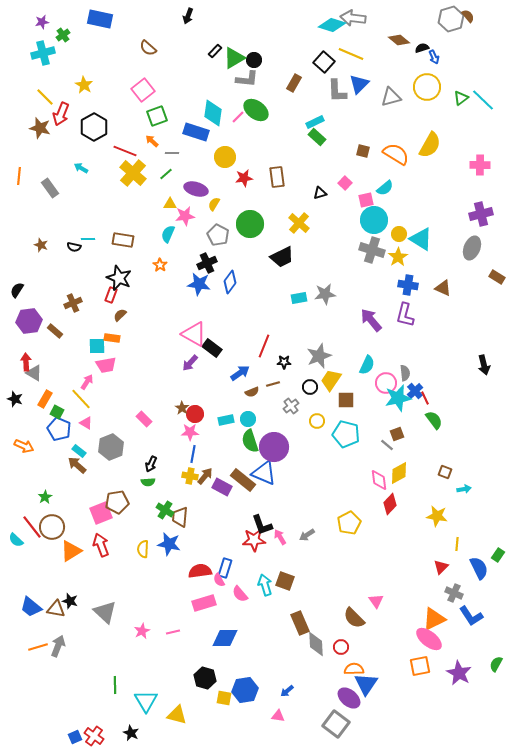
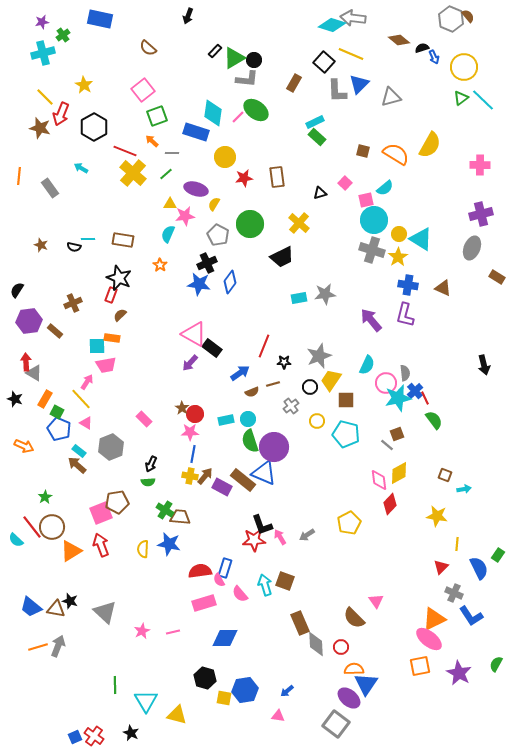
gray hexagon at (451, 19): rotated 20 degrees counterclockwise
yellow circle at (427, 87): moved 37 px right, 20 px up
brown square at (445, 472): moved 3 px down
brown trapezoid at (180, 517): rotated 90 degrees clockwise
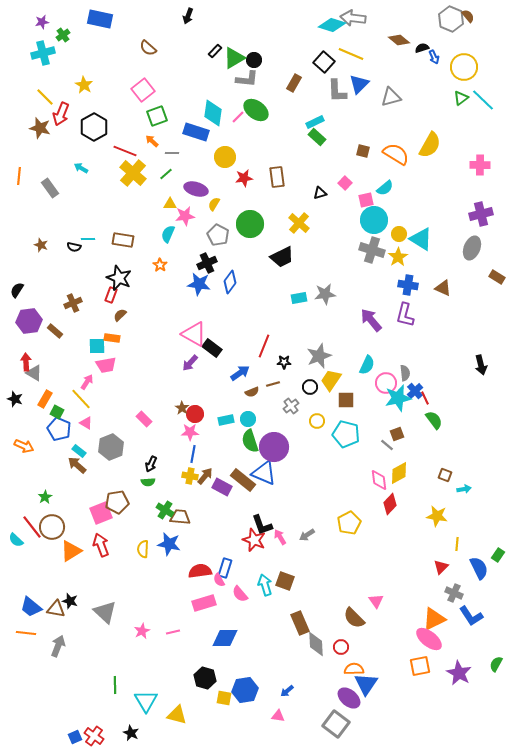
black arrow at (484, 365): moved 3 px left
red star at (254, 540): rotated 25 degrees clockwise
orange line at (38, 647): moved 12 px left, 14 px up; rotated 24 degrees clockwise
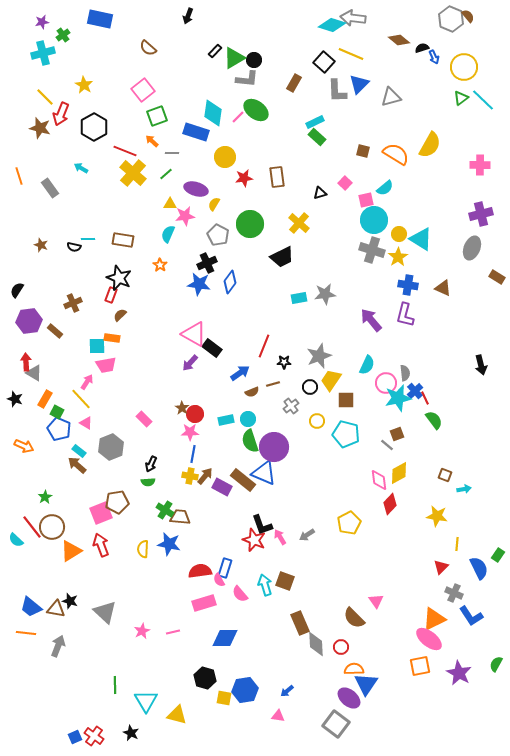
orange line at (19, 176): rotated 24 degrees counterclockwise
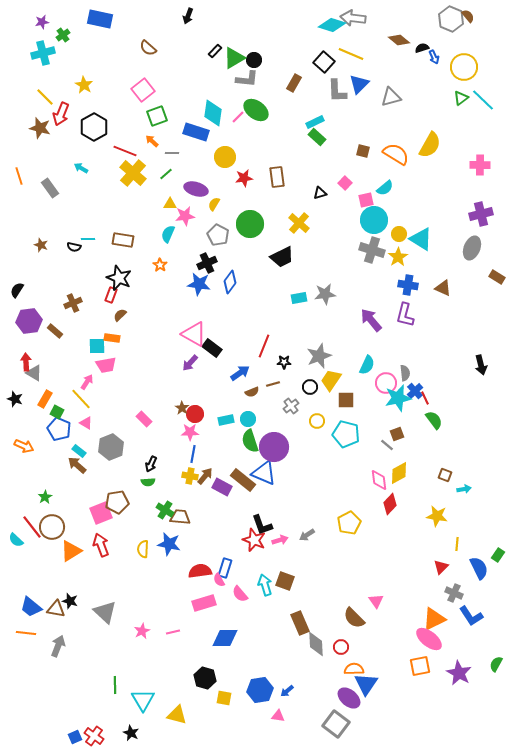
pink arrow at (280, 537): moved 3 px down; rotated 105 degrees clockwise
blue hexagon at (245, 690): moved 15 px right
cyan triangle at (146, 701): moved 3 px left, 1 px up
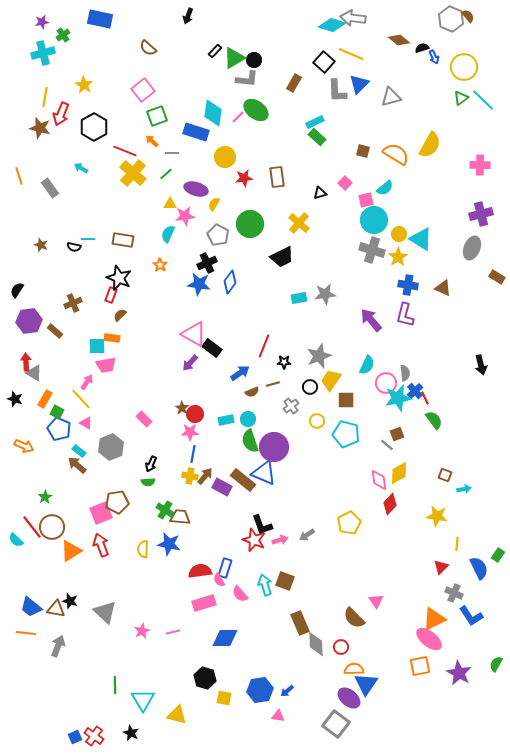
yellow line at (45, 97): rotated 54 degrees clockwise
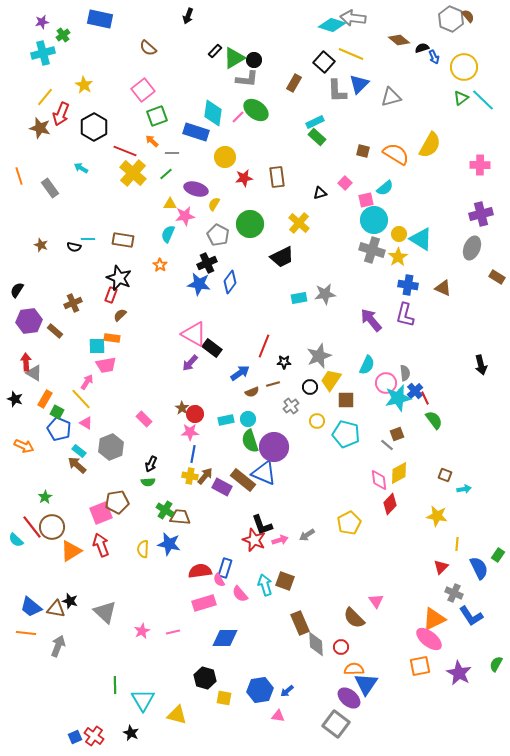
yellow line at (45, 97): rotated 30 degrees clockwise
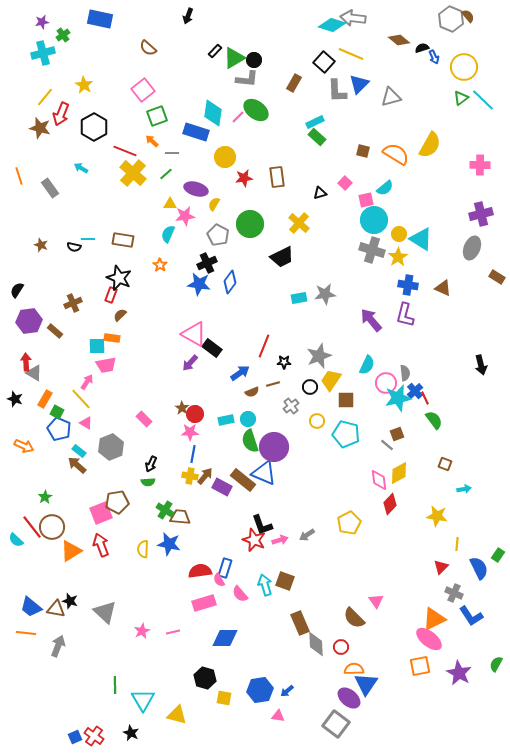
brown square at (445, 475): moved 11 px up
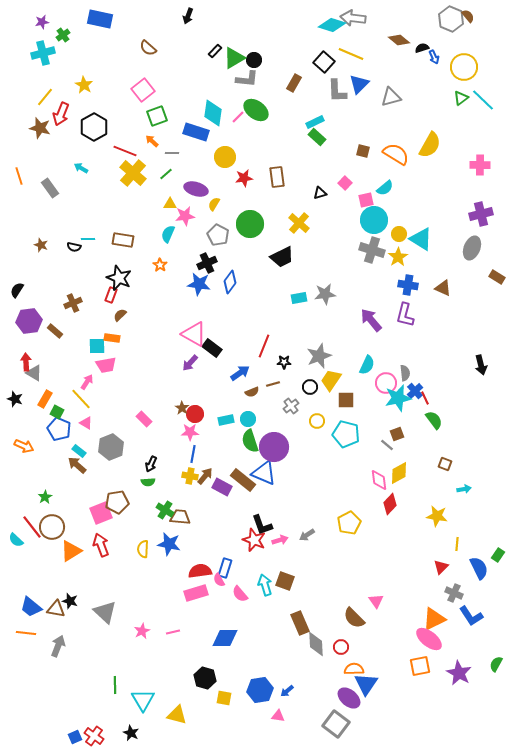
pink rectangle at (204, 603): moved 8 px left, 10 px up
